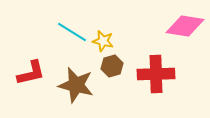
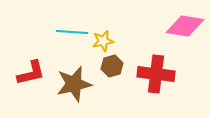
cyan line: rotated 28 degrees counterclockwise
yellow star: rotated 25 degrees counterclockwise
red cross: rotated 9 degrees clockwise
brown star: moved 2 px left, 1 px up; rotated 27 degrees counterclockwise
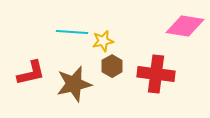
brown hexagon: rotated 15 degrees counterclockwise
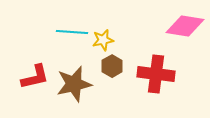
yellow star: moved 1 px up
red L-shape: moved 4 px right, 4 px down
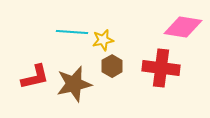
pink diamond: moved 2 px left, 1 px down
red cross: moved 5 px right, 6 px up
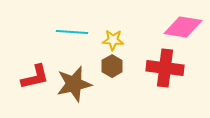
yellow star: moved 10 px right; rotated 15 degrees clockwise
red cross: moved 4 px right
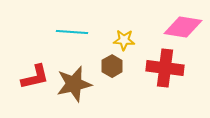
yellow star: moved 11 px right
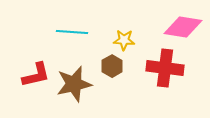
red L-shape: moved 1 px right, 2 px up
